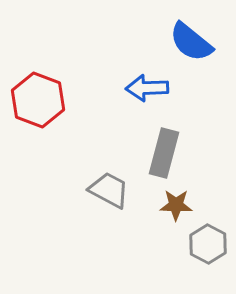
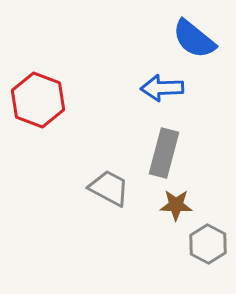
blue semicircle: moved 3 px right, 3 px up
blue arrow: moved 15 px right
gray trapezoid: moved 2 px up
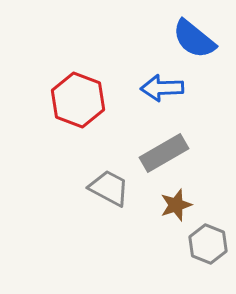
red hexagon: moved 40 px right
gray rectangle: rotated 45 degrees clockwise
brown star: rotated 20 degrees counterclockwise
gray hexagon: rotated 6 degrees counterclockwise
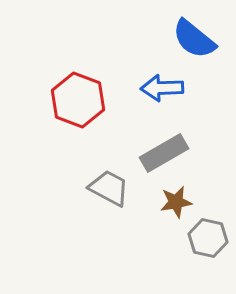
brown star: moved 3 px up; rotated 8 degrees clockwise
gray hexagon: moved 6 px up; rotated 9 degrees counterclockwise
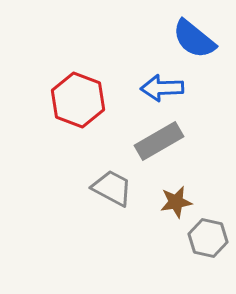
gray rectangle: moved 5 px left, 12 px up
gray trapezoid: moved 3 px right
